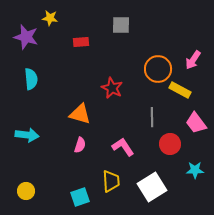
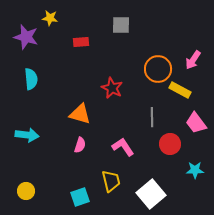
yellow trapezoid: rotated 10 degrees counterclockwise
white square: moved 1 px left, 7 px down; rotated 8 degrees counterclockwise
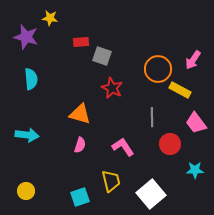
gray square: moved 19 px left, 31 px down; rotated 18 degrees clockwise
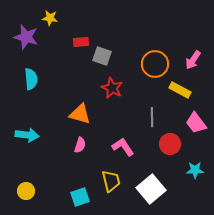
orange circle: moved 3 px left, 5 px up
white square: moved 5 px up
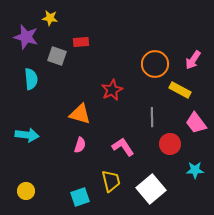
gray square: moved 45 px left
red star: moved 2 px down; rotated 20 degrees clockwise
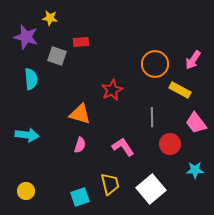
yellow trapezoid: moved 1 px left, 3 px down
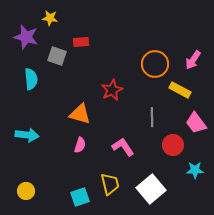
red circle: moved 3 px right, 1 px down
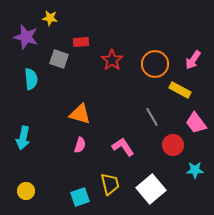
gray square: moved 2 px right, 3 px down
red star: moved 30 px up; rotated 10 degrees counterclockwise
gray line: rotated 30 degrees counterclockwise
cyan arrow: moved 4 px left, 3 px down; rotated 95 degrees clockwise
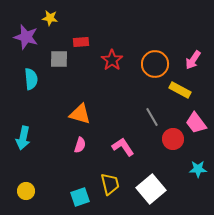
gray square: rotated 18 degrees counterclockwise
red circle: moved 6 px up
cyan star: moved 3 px right, 1 px up
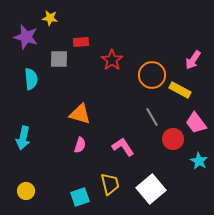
orange circle: moved 3 px left, 11 px down
cyan star: moved 1 px right, 8 px up; rotated 30 degrees clockwise
